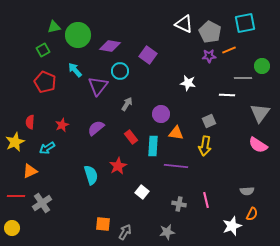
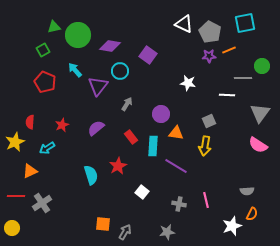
purple line at (176, 166): rotated 25 degrees clockwise
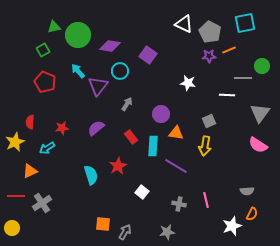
cyan arrow at (75, 70): moved 3 px right, 1 px down
red star at (62, 125): moved 3 px down; rotated 16 degrees clockwise
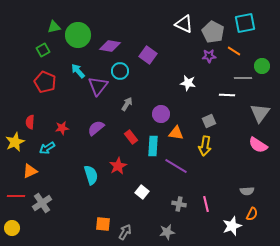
gray pentagon at (210, 32): moved 3 px right
orange line at (229, 50): moved 5 px right, 1 px down; rotated 56 degrees clockwise
pink line at (206, 200): moved 4 px down
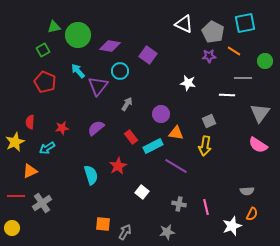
green circle at (262, 66): moved 3 px right, 5 px up
cyan rectangle at (153, 146): rotated 60 degrees clockwise
pink line at (206, 204): moved 3 px down
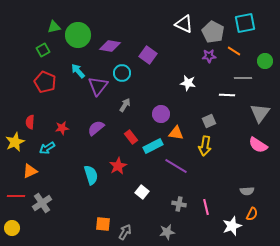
cyan circle at (120, 71): moved 2 px right, 2 px down
gray arrow at (127, 104): moved 2 px left, 1 px down
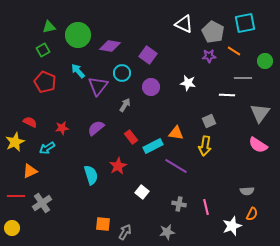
green triangle at (54, 27): moved 5 px left
purple circle at (161, 114): moved 10 px left, 27 px up
red semicircle at (30, 122): rotated 112 degrees clockwise
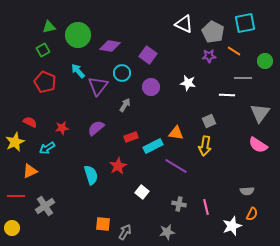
red rectangle at (131, 137): rotated 72 degrees counterclockwise
gray cross at (42, 203): moved 3 px right, 3 px down
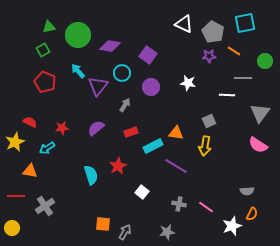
red rectangle at (131, 137): moved 5 px up
orange triangle at (30, 171): rotated 35 degrees clockwise
pink line at (206, 207): rotated 42 degrees counterclockwise
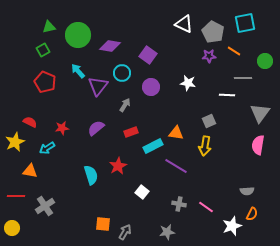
pink semicircle at (258, 145): rotated 66 degrees clockwise
